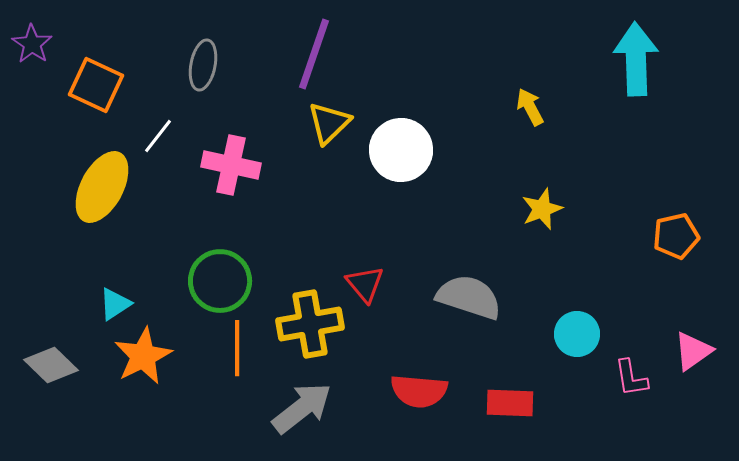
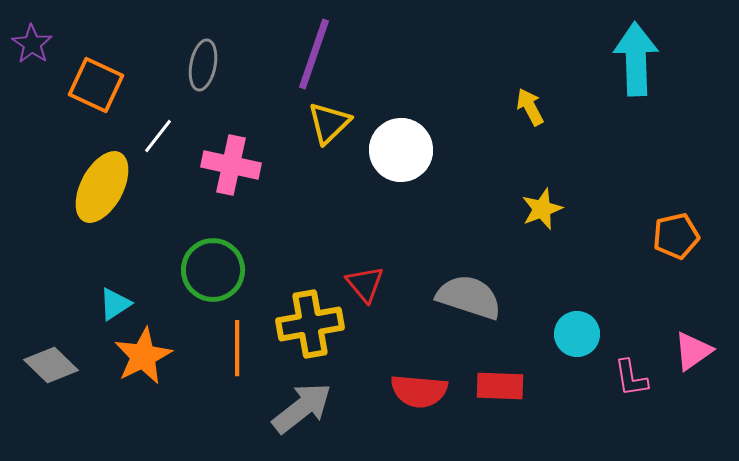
green circle: moved 7 px left, 11 px up
red rectangle: moved 10 px left, 17 px up
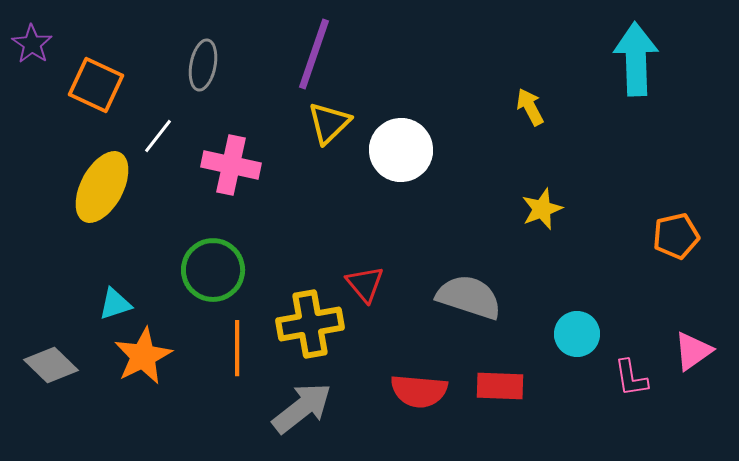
cyan triangle: rotated 15 degrees clockwise
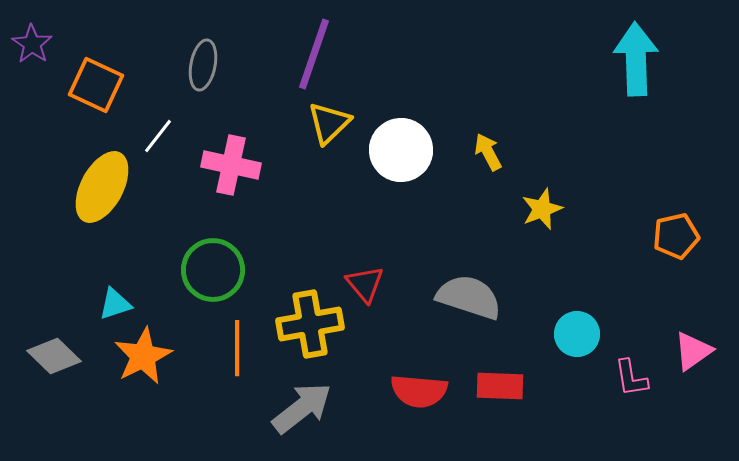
yellow arrow: moved 42 px left, 45 px down
gray diamond: moved 3 px right, 9 px up
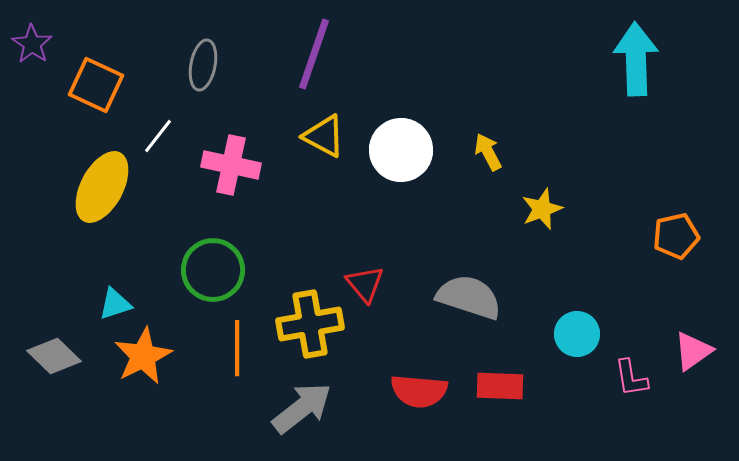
yellow triangle: moved 5 px left, 13 px down; rotated 48 degrees counterclockwise
